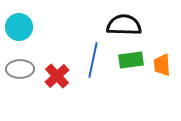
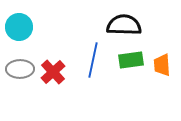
red cross: moved 4 px left, 4 px up
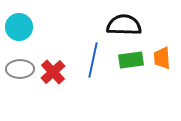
orange trapezoid: moved 7 px up
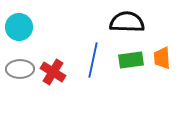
black semicircle: moved 3 px right, 3 px up
red cross: rotated 15 degrees counterclockwise
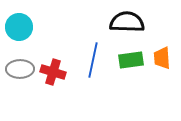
red cross: rotated 15 degrees counterclockwise
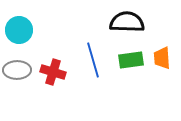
cyan circle: moved 3 px down
blue line: rotated 28 degrees counterclockwise
gray ellipse: moved 3 px left, 1 px down
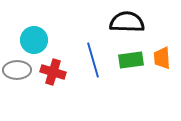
cyan circle: moved 15 px right, 10 px down
